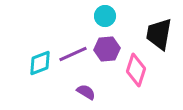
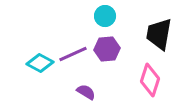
cyan diamond: rotated 48 degrees clockwise
pink diamond: moved 14 px right, 10 px down
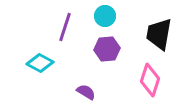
purple line: moved 8 px left, 27 px up; rotated 48 degrees counterclockwise
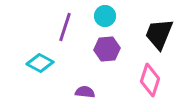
black trapezoid: rotated 12 degrees clockwise
purple semicircle: moved 1 px left; rotated 24 degrees counterclockwise
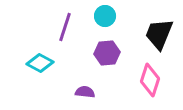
purple hexagon: moved 4 px down
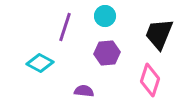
purple semicircle: moved 1 px left, 1 px up
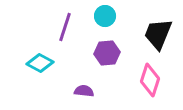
black trapezoid: moved 1 px left
